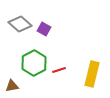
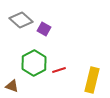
gray diamond: moved 1 px right, 4 px up
yellow rectangle: moved 6 px down
brown triangle: rotated 32 degrees clockwise
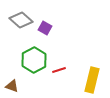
purple square: moved 1 px right, 1 px up
green hexagon: moved 3 px up
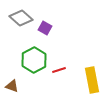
gray diamond: moved 2 px up
yellow rectangle: rotated 25 degrees counterclockwise
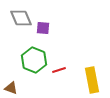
gray diamond: rotated 25 degrees clockwise
purple square: moved 2 px left; rotated 24 degrees counterclockwise
green hexagon: rotated 10 degrees counterclockwise
brown triangle: moved 1 px left, 2 px down
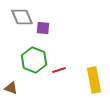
gray diamond: moved 1 px right, 1 px up
yellow rectangle: moved 2 px right
